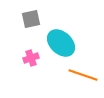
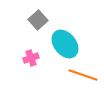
gray square: moved 7 px right, 1 px down; rotated 30 degrees counterclockwise
cyan ellipse: moved 4 px right, 1 px down; rotated 8 degrees clockwise
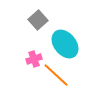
pink cross: moved 3 px right, 1 px down
orange line: moved 27 px left; rotated 24 degrees clockwise
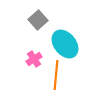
pink cross: rotated 14 degrees counterclockwise
orange line: rotated 52 degrees clockwise
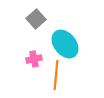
gray square: moved 2 px left, 1 px up
pink cross: rotated 21 degrees clockwise
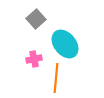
orange line: moved 3 px down
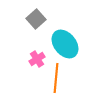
pink cross: moved 3 px right; rotated 21 degrees counterclockwise
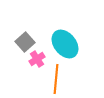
gray square: moved 11 px left, 23 px down
orange line: moved 1 px down
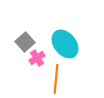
pink cross: moved 1 px up
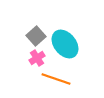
gray square: moved 11 px right, 6 px up
orange line: rotated 76 degrees counterclockwise
